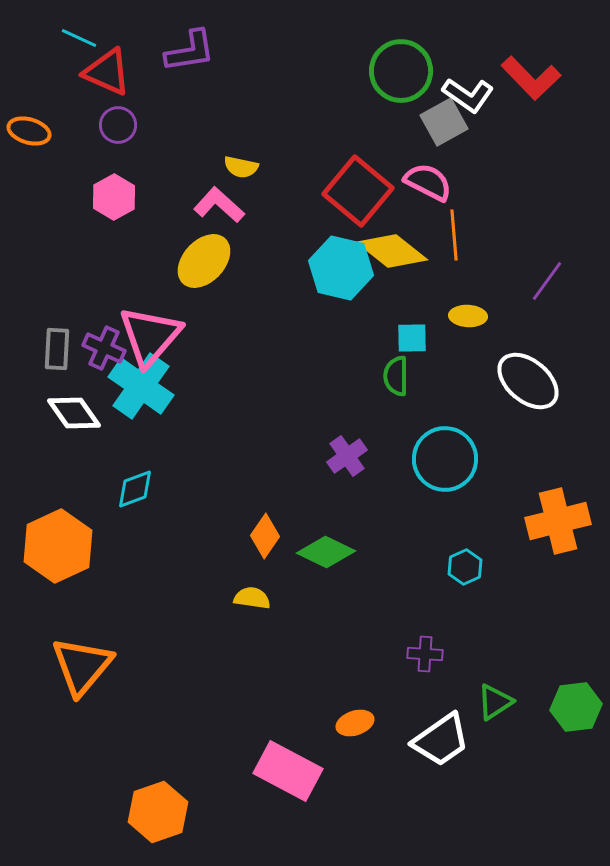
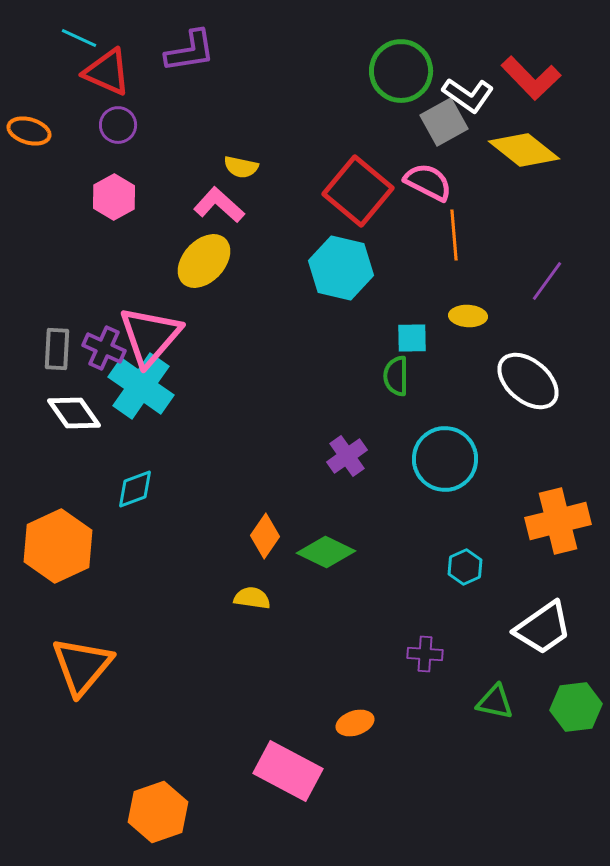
yellow diamond at (392, 251): moved 132 px right, 101 px up
green triangle at (495, 702): rotated 45 degrees clockwise
white trapezoid at (441, 740): moved 102 px right, 112 px up
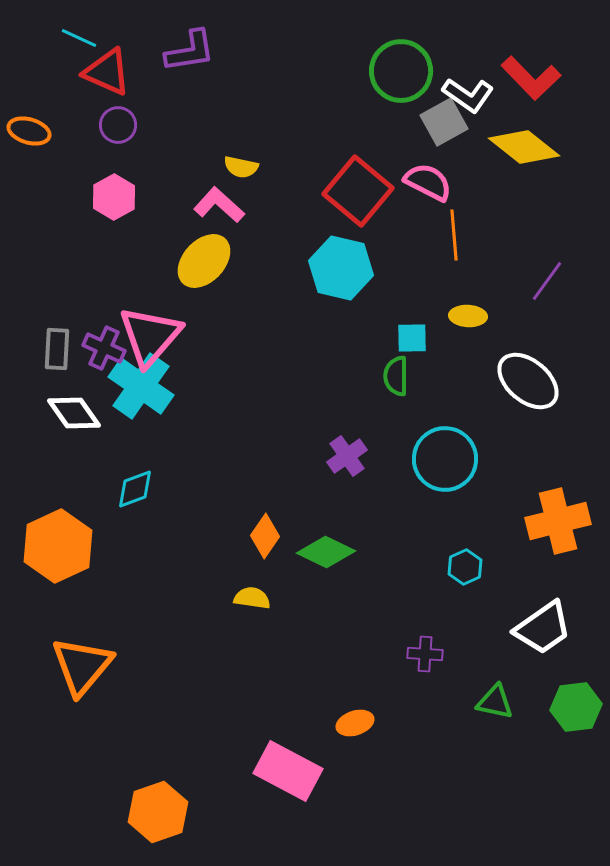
yellow diamond at (524, 150): moved 3 px up
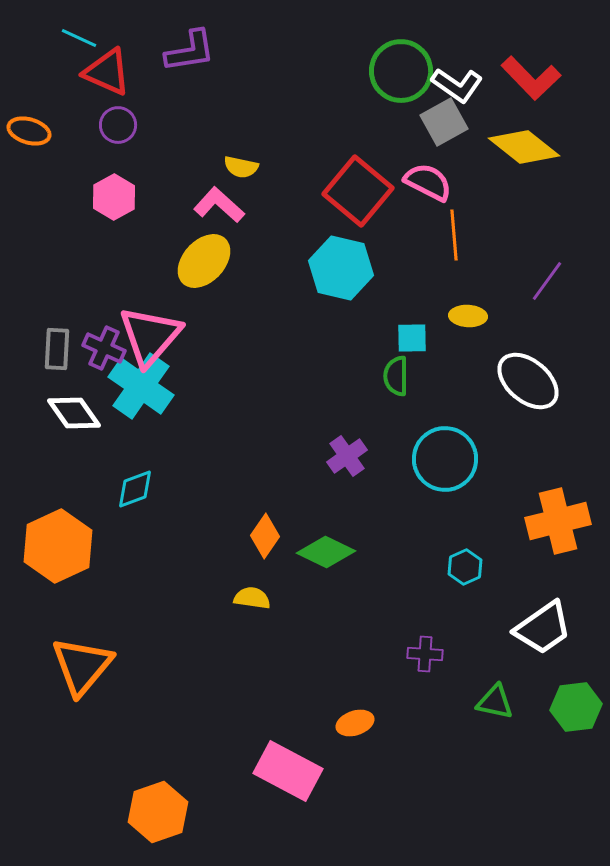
white L-shape at (468, 95): moved 11 px left, 10 px up
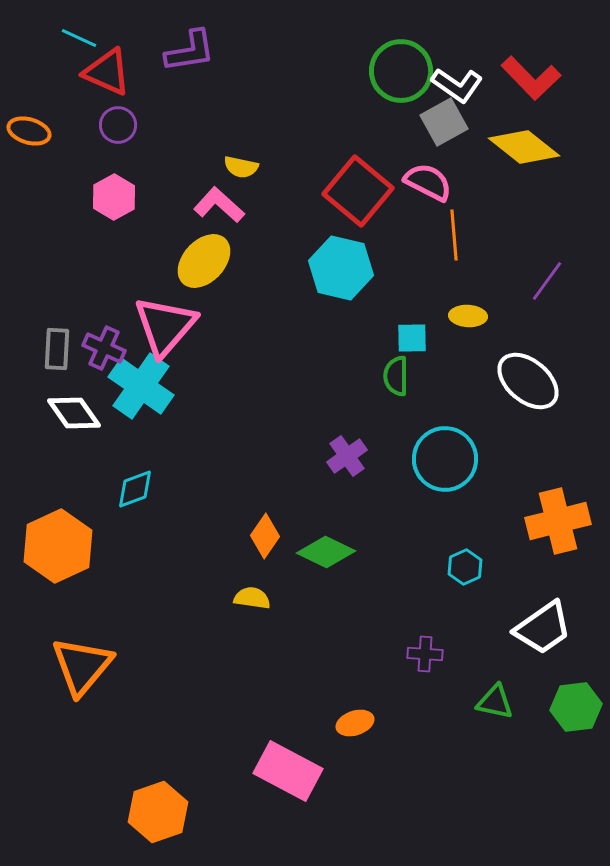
pink triangle at (150, 336): moved 15 px right, 10 px up
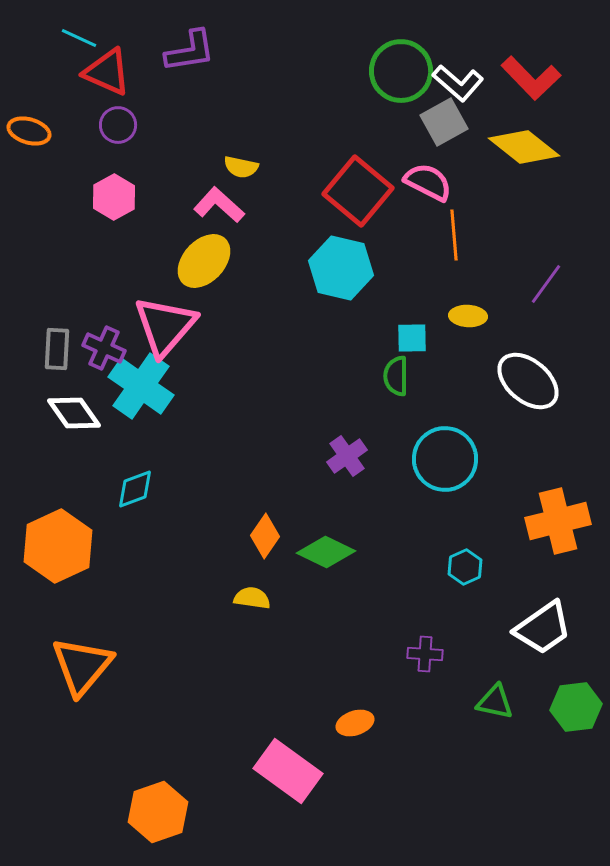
white L-shape at (457, 85): moved 1 px right, 2 px up; rotated 6 degrees clockwise
purple line at (547, 281): moved 1 px left, 3 px down
pink rectangle at (288, 771): rotated 8 degrees clockwise
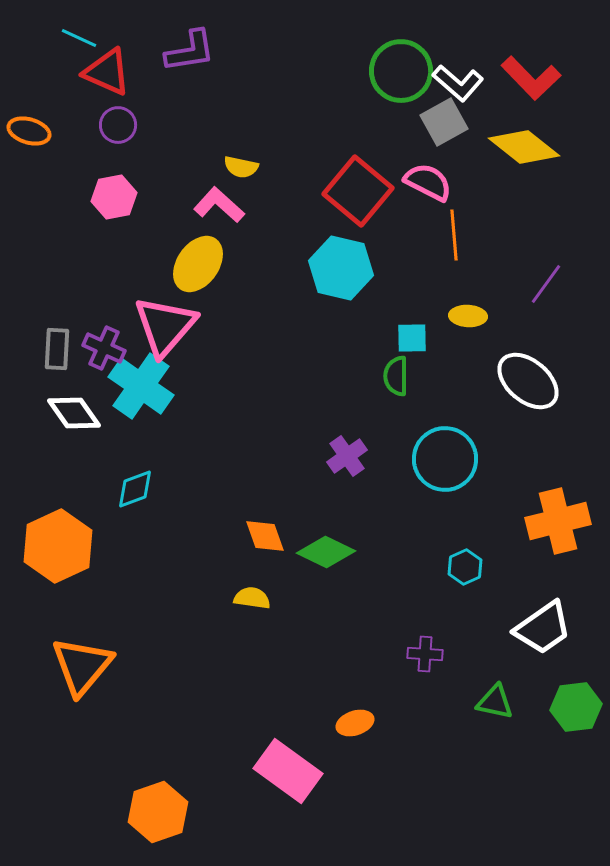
pink hexagon at (114, 197): rotated 18 degrees clockwise
yellow ellipse at (204, 261): moved 6 px left, 3 px down; rotated 8 degrees counterclockwise
orange diamond at (265, 536): rotated 54 degrees counterclockwise
